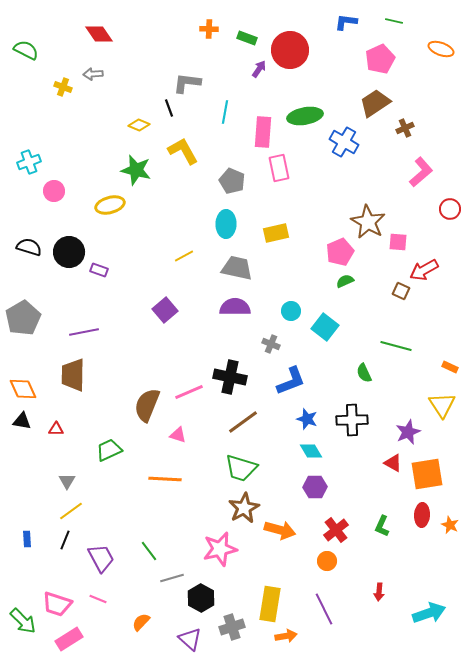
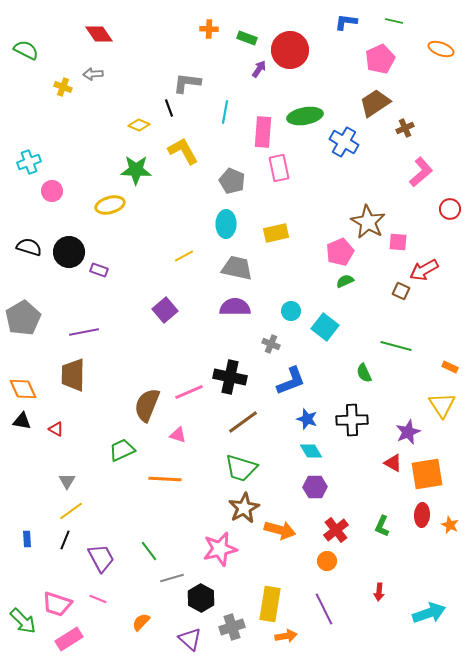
green star at (136, 170): rotated 12 degrees counterclockwise
pink circle at (54, 191): moved 2 px left
red triangle at (56, 429): rotated 28 degrees clockwise
green trapezoid at (109, 450): moved 13 px right
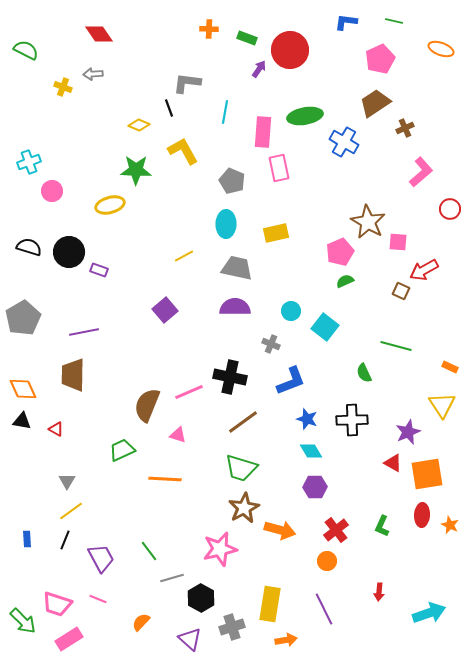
orange arrow at (286, 636): moved 4 px down
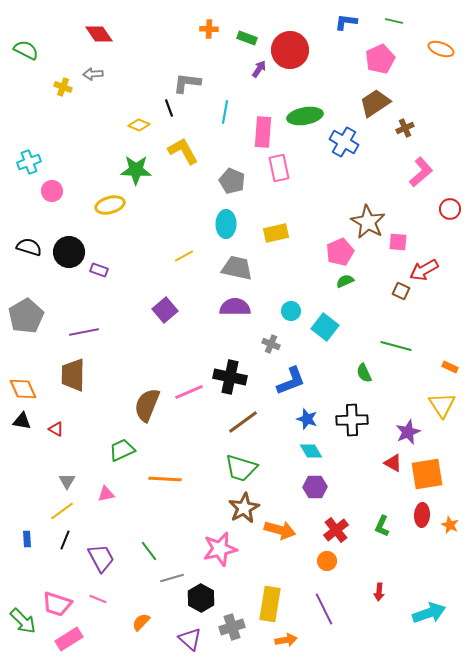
gray pentagon at (23, 318): moved 3 px right, 2 px up
pink triangle at (178, 435): moved 72 px left, 59 px down; rotated 30 degrees counterclockwise
yellow line at (71, 511): moved 9 px left
